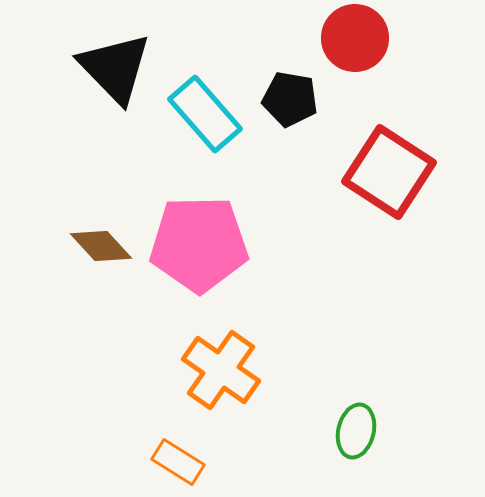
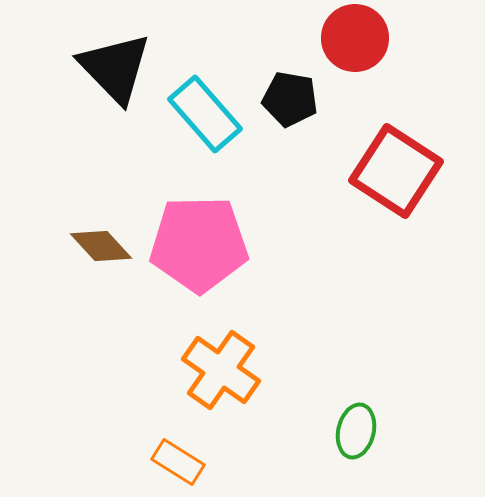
red square: moved 7 px right, 1 px up
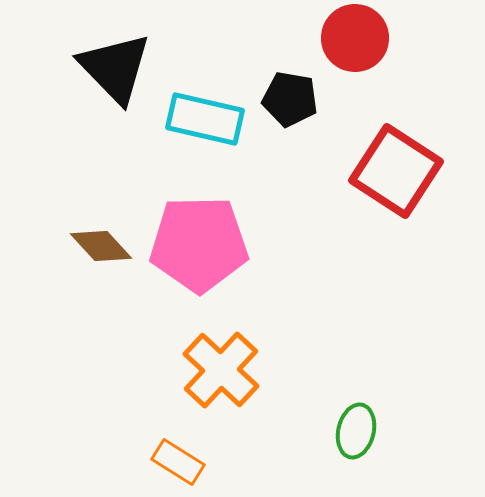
cyan rectangle: moved 5 px down; rotated 36 degrees counterclockwise
orange cross: rotated 8 degrees clockwise
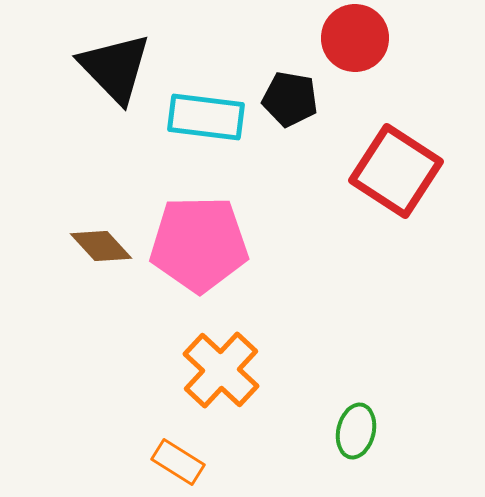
cyan rectangle: moved 1 px right, 2 px up; rotated 6 degrees counterclockwise
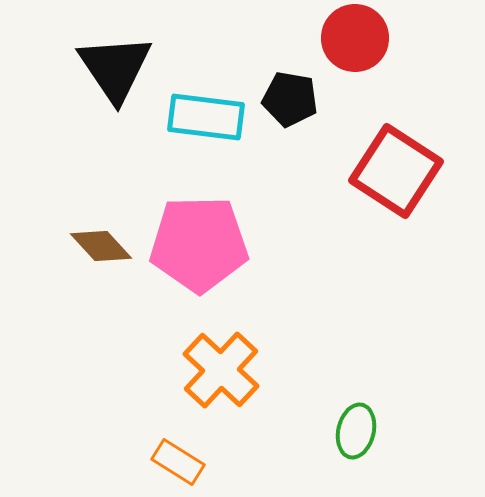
black triangle: rotated 10 degrees clockwise
